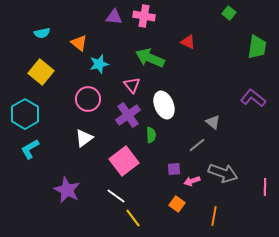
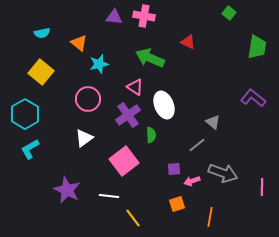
pink triangle: moved 3 px right, 2 px down; rotated 18 degrees counterclockwise
pink line: moved 3 px left
white line: moved 7 px left; rotated 30 degrees counterclockwise
orange square: rotated 35 degrees clockwise
orange line: moved 4 px left, 1 px down
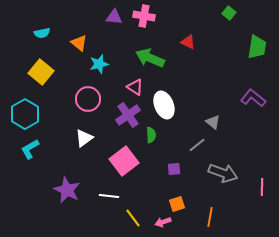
pink arrow: moved 29 px left, 41 px down
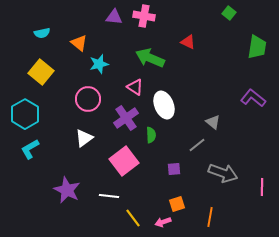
purple cross: moved 2 px left, 3 px down
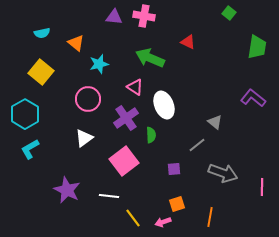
orange triangle: moved 3 px left
gray triangle: moved 2 px right
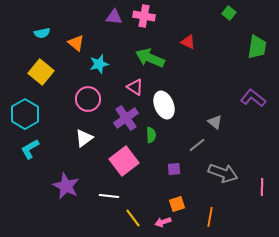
purple star: moved 1 px left, 4 px up
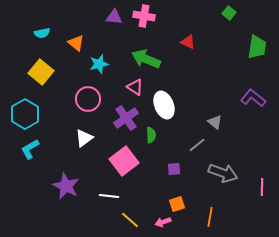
green arrow: moved 4 px left, 1 px down
yellow line: moved 3 px left, 2 px down; rotated 12 degrees counterclockwise
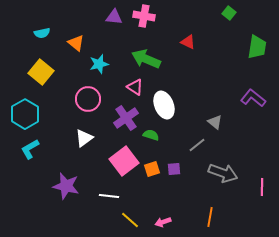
green semicircle: rotated 70 degrees counterclockwise
purple star: rotated 12 degrees counterclockwise
orange square: moved 25 px left, 35 px up
